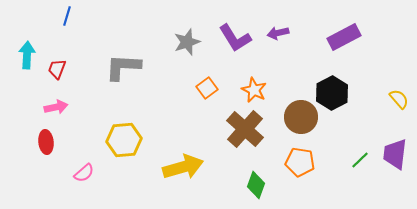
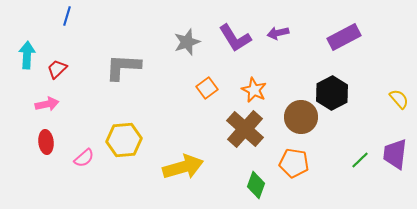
red trapezoid: rotated 25 degrees clockwise
pink arrow: moved 9 px left, 3 px up
orange pentagon: moved 6 px left, 1 px down
pink semicircle: moved 15 px up
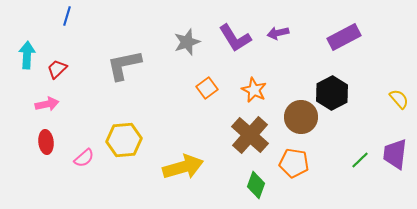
gray L-shape: moved 1 px right, 2 px up; rotated 15 degrees counterclockwise
brown cross: moved 5 px right, 6 px down
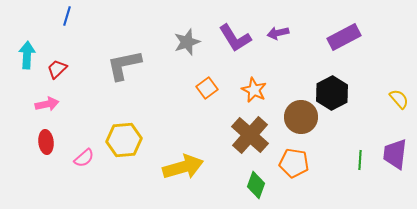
green line: rotated 42 degrees counterclockwise
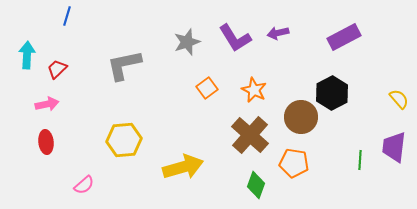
purple trapezoid: moved 1 px left, 7 px up
pink semicircle: moved 27 px down
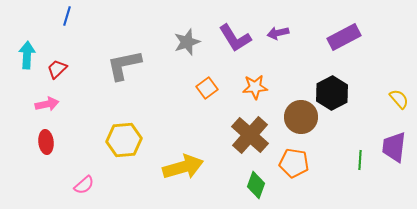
orange star: moved 1 px right, 3 px up; rotated 30 degrees counterclockwise
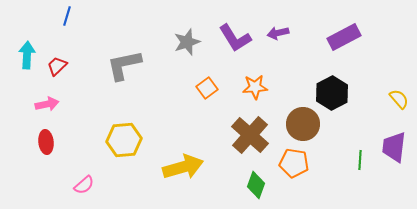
red trapezoid: moved 3 px up
brown circle: moved 2 px right, 7 px down
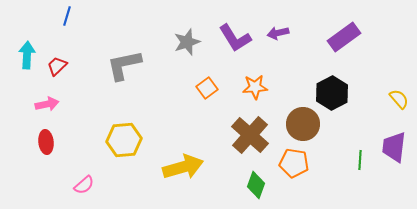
purple rectangle: rotated 8 degrees counterclockwise
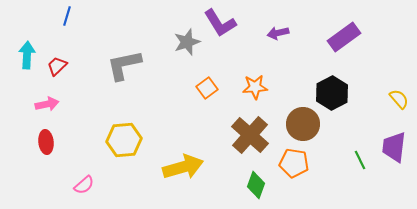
purple L-shape: moved 15 px left, 15 px up
green line: rotated 30 degrees counterclockwise
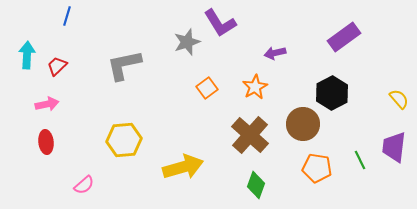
purple arrow: moved 3 px left, 20 px down
orange star: rotated 25 degrees counterclockwise
orange pentagon: moved 23 px right, 5 px down
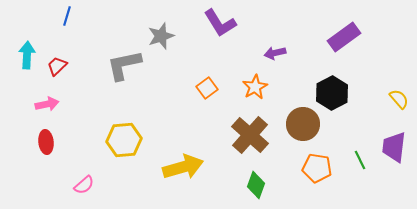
gray star: moved 26 px left, 6 px up
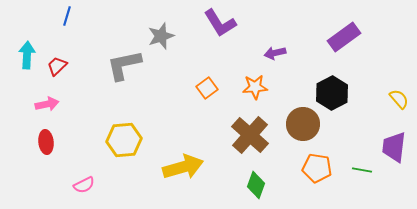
orange star: rotated 25 degrees clockwise
green line: moved 2 px right, 10 px down; rotated 54 degrees counterclockwise
pink semicircle: rotated 15 degrees clockwise
